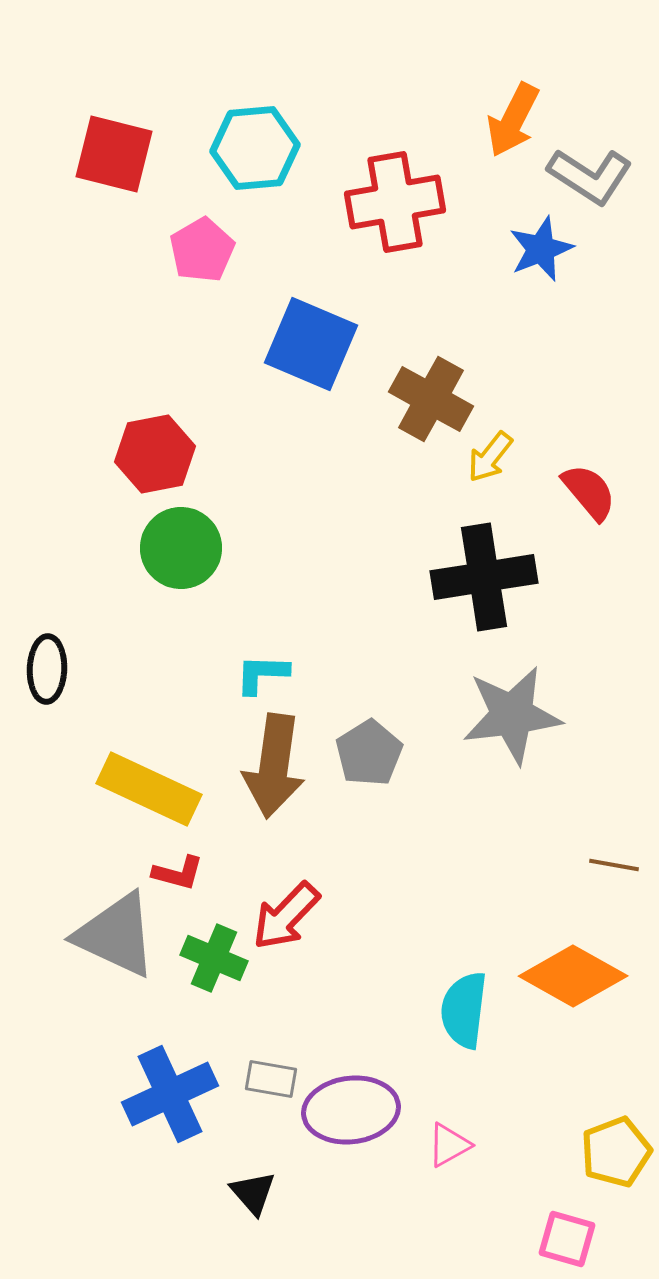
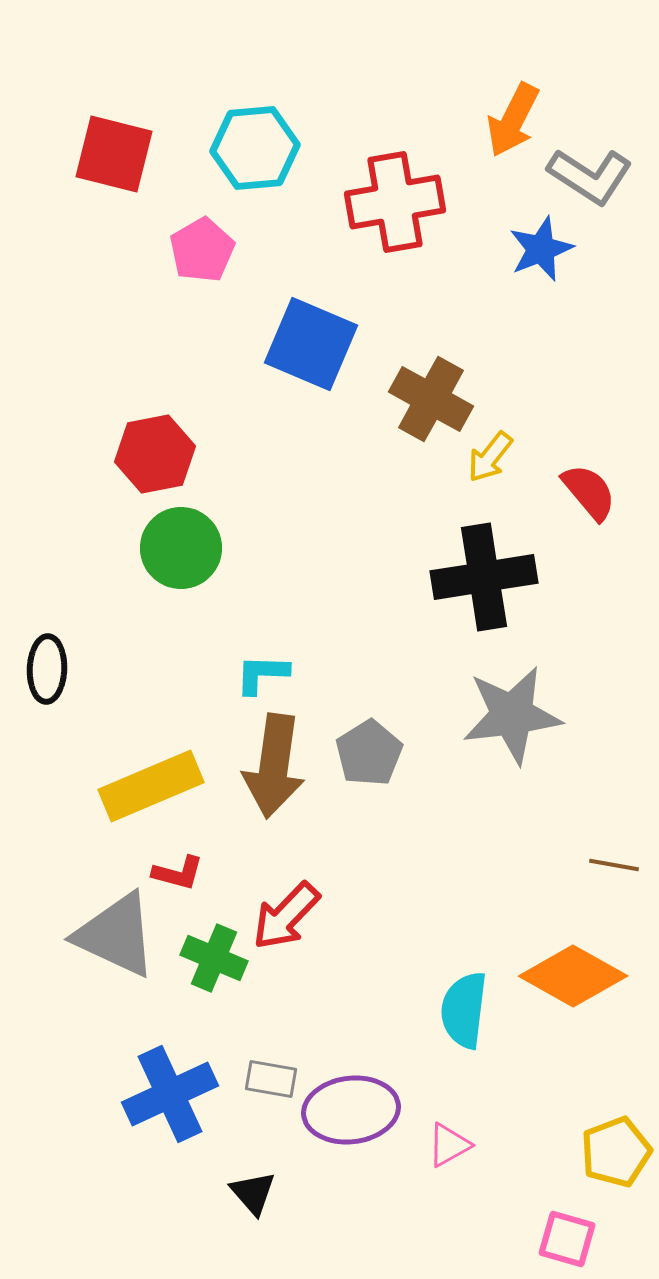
yellow rectangle: moved 2 px right, 3 px up; rotated 48 degrees counterclockwise
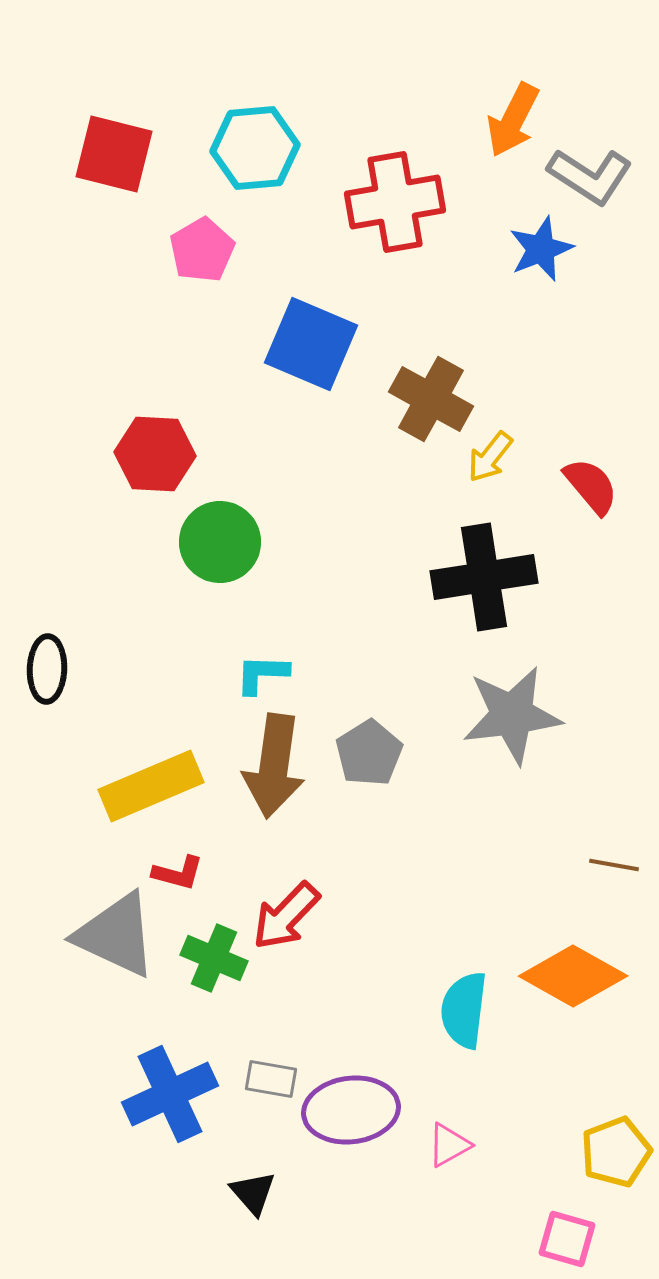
red hexagon: rotated 14 degrees clockwise
red semicircle: moved 2 px right, 6 px up
green circle: moved 39 px right, 6 px up
